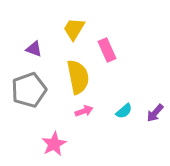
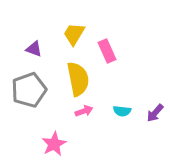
yellow trapezoid: moved 5 px down
pink rectangle: moved 1 px down
yellow semicircle: moved 2 px down
cyan semicircle: moved 2 px left; rotated 48 degrees clockwise
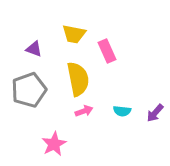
yellow trapezoid: rotated 110 degrees counterclockwise
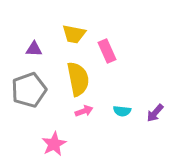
purple triangle: rotated 18 degrees counterclockwise
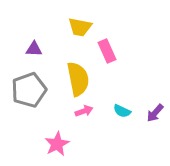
yellow trapezoid: moved 6 px right, 7 px up
cyan semicircle: rotated 18 degrees clockwise
pink star: moved 3 px right
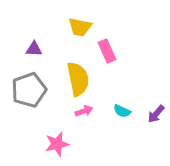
purple arrow: moved 1 px right, 1 px down
pink star: rotated 15 degrees clockwise
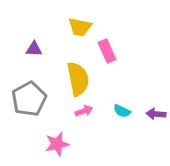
gray pentagon: moved 9 px down; rotated 8 degrees counterclockwise
purple arrow: rotated 54 degrees clockwise
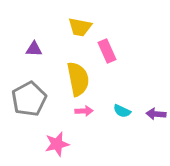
pink arrow: rotated 18 degrees clockwise
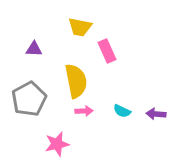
yellow semicircle: moved 2 px left, 2 px down
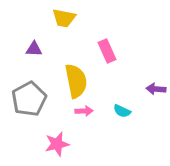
yellow trapezoid: moved 16 px left, 9 px up
purple arrow: moved 25 px up
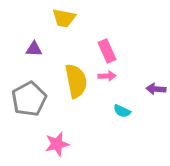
pink arrow: moved 23 px right, 35 px up
